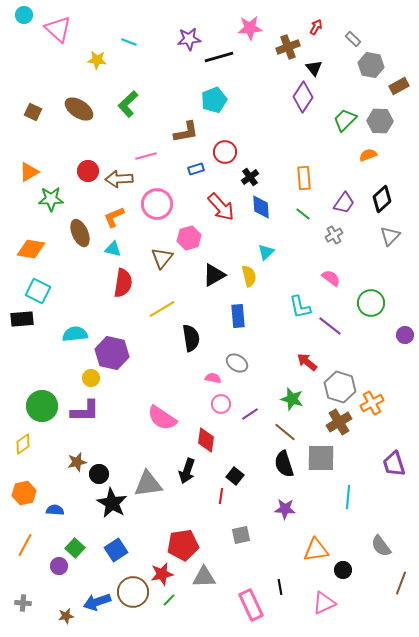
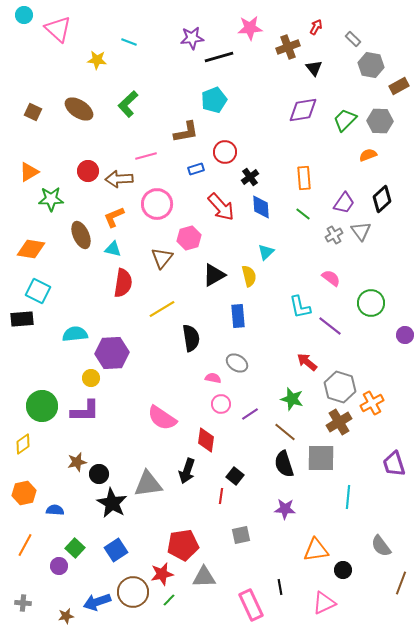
purple star at (189, 39): moved 3 px right, 1 px up
purple diamond at (303, 97): moved 13 px down; rotated 48 degrees clockwise
brown ellipse at (80, 233): moved 1 px right, 2 px down
gray triangle at (390, 236): moved 29 px left, 5 px up; rotated 20 degrees counterclockwise
purple hexagon at (112, 353): rotated 16 degrees counterclockwise
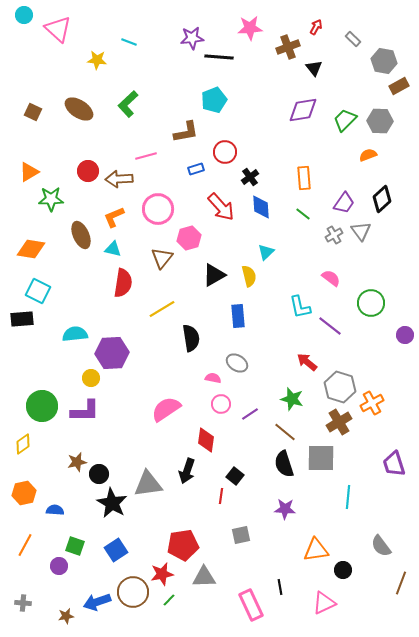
black line at (219, 57): rotated 20 degrees clockwise
gray hexagon at (371, 65): moved 13 px right, 4 px up
pink circle at (157, 204): moved 1 px right, 5 px down
pink semicircle at (162, 418): moved 4 px right, 9 px up; rotated 112 degrees clockwise
green square at (75, 548): moved 2 px up; rotated 24 degrees counterclockwise
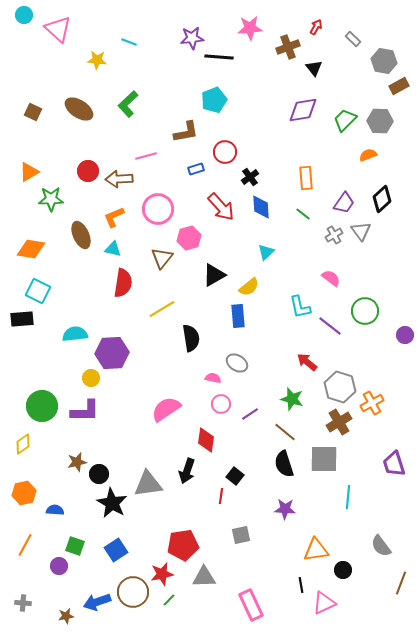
orange rectangle at (304, 178): moved 2 px right
yellow semicircle at (249, 276): moved 11 px down; rotated 65 degrees clockwise
green circle at (371, 303): moved 6 px left, 8 px down
gray square at (321, 458): moved 3 px right, 1 px down
black line at (280, 587): moved 21 px right, 2 px up
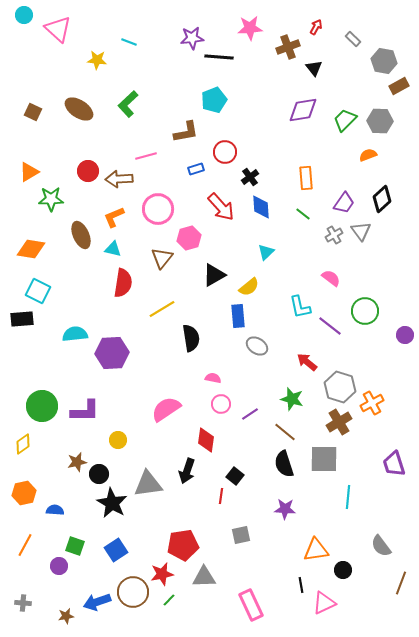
gray ellipse at (237, 363): moved 20 px right, 17 px up
yellow circle at (91, 378): moved 27 px right, 62 px down
